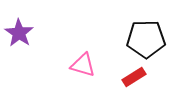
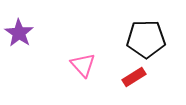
pink triangle: rotated 32 degrees clockwise
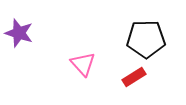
purple star: rotated 16 degrees counterclockwise
pink triangle: moved 1 px up
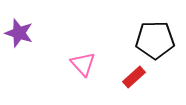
black pentagon: moved 9 px right, 1 px down
red rectangle: rotated 10 degrees counterclockwise
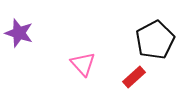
black pentagon: rotated 27 degrees counterclockwise
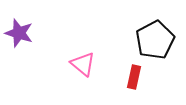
pink triangle: rotated 8 degrees counterclockwise
red rectangle: rotated 35 degrees counterclockwise
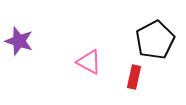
purple star: moved 8 px down
pink triangle: moved 6 px right, 2 px up; rotated 12 degrees counterclockwise
